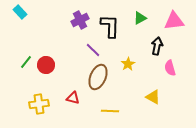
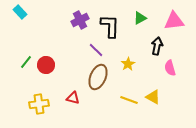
purple line: moved 3 px right
yellow line: moved 19 px right, 11 px up; rotated 18 degrees clockwise
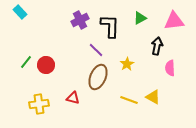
yellow star: moved 1 px left
pink semicircle: rotated 14 degrees clockwise
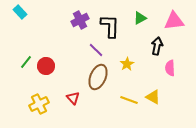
red circle: moved 1 px down
red triangle: rotated 32 degrees clockwise
yellow cross: rotated 18 degrees counterclockwise
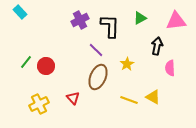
pink triangle: moved 2 px right
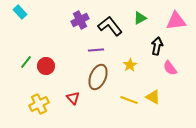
black L-shape: rotated 40 degrees counterclockwise
purple line: rotated 49 degrees counterclockwise
yellow star: moved 3 px right, 1 px down
pink semicircle: rotated 35 degrees counterclockwise
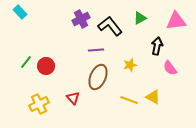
purple cross: moved 1 px right, 1 px up
yellow star: rotated 16 degrees clockwise
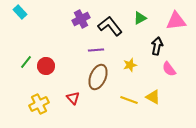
pink semicircle: moved 1 px left, 1 px down
